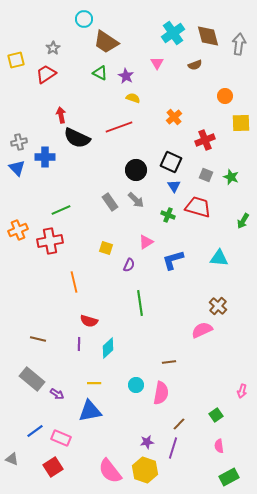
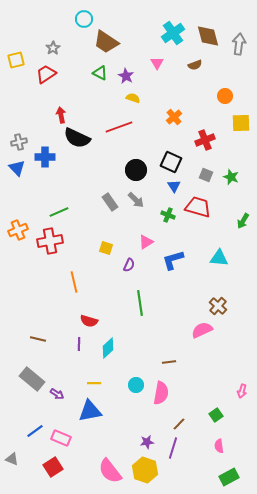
green line at (61, 210): moved 2 px left, 2 px down
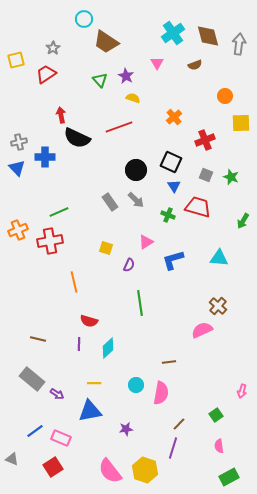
green triangle at (100, 73): moved 7 px down; rotated 21 degrees clockwise
purple star at (147, 442): moved 21 px left, 13 px up
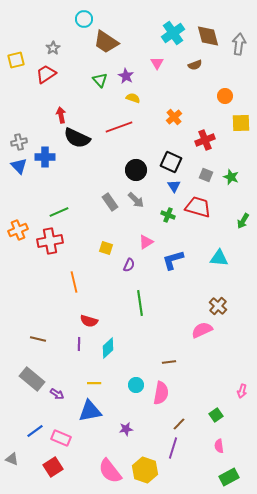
blue triangle at (17, 168): moved 2 px right, 2 px up
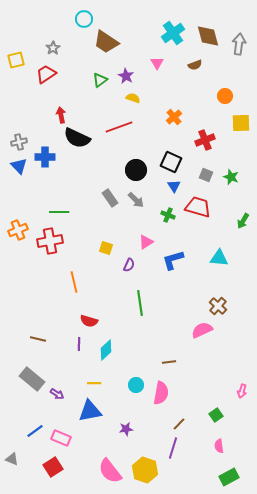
green triangle at (100, 80): rotated 35 degrees clockwise
gray rectangle at (110, 202): moved 4 px up
green line at (59, 212): rotated 24 degrees clockwise
cyan diamond at (108, 348): moved 2 px left, 2 px down
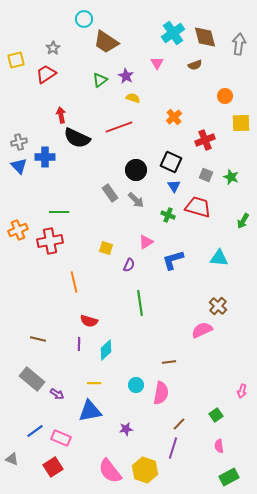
brown diamond at (208, 36): moved 3 px left, 1 px down
gray rectangle at (110, 198): moved 5 px up
